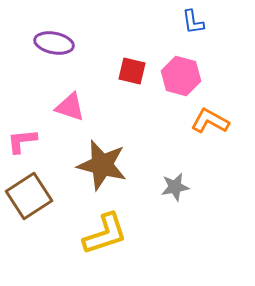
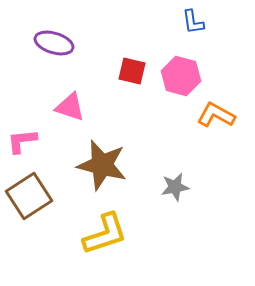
purple ellipse: rotated 6 degrees clockwise
orange L-shape: moved 6 px right, 6 px up
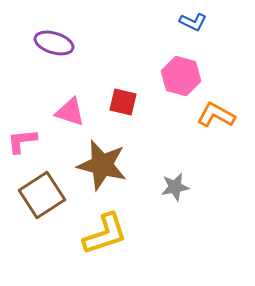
blue L-shape: rotated 56 degrees counterclockwise
red square: moved 9 px left, 31 px down
pink triangle: moved 5 px down
brown square: moved 13 px right, 1 px up
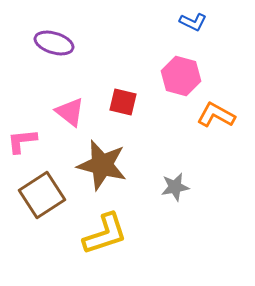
pink triangle: rotated 20 degrees clockwise
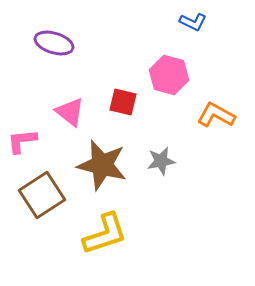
pink hexagon: moved 12 px left, 1 px up
gray star: moved 14 px left, 26 px up
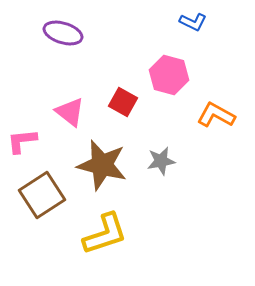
purple ellipse: moved 9 px right, 10 px up
red square: rotated 16 degrees clockwise
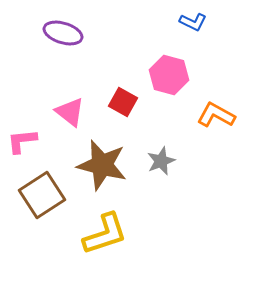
gray star: rotated 12 degrees counterclockwise
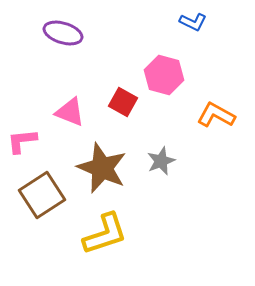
pink hexagon: moved 5 px left
pink triangle: rotated 16 degrees counterclockwise
brown star: moved 3 px down; rotated 9 degrees clockwise
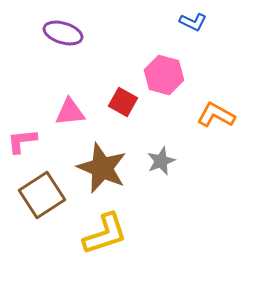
pink triangle: rotated 28 degrees counterclockwise
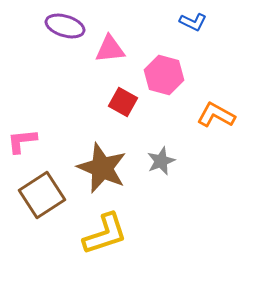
purple ellipse: moved 2 px right, 7 px up
pink triangle: moved 40 px right, 63 px up
